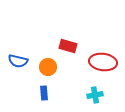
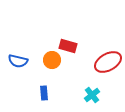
red ellipse: moved 5 px right; rotated 36 degrees counterclockwise
orange circle: moved 4 px right, 7 px up
cyan cross: moved 3 px left; rotated 28 degrees counterclockwise
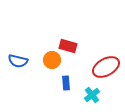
red ellipse: moved 2 px left, 5 px down
blue rectangle: moved 22 px right, 10 px up
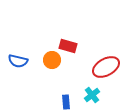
blue rectangle: moved 19 px down
